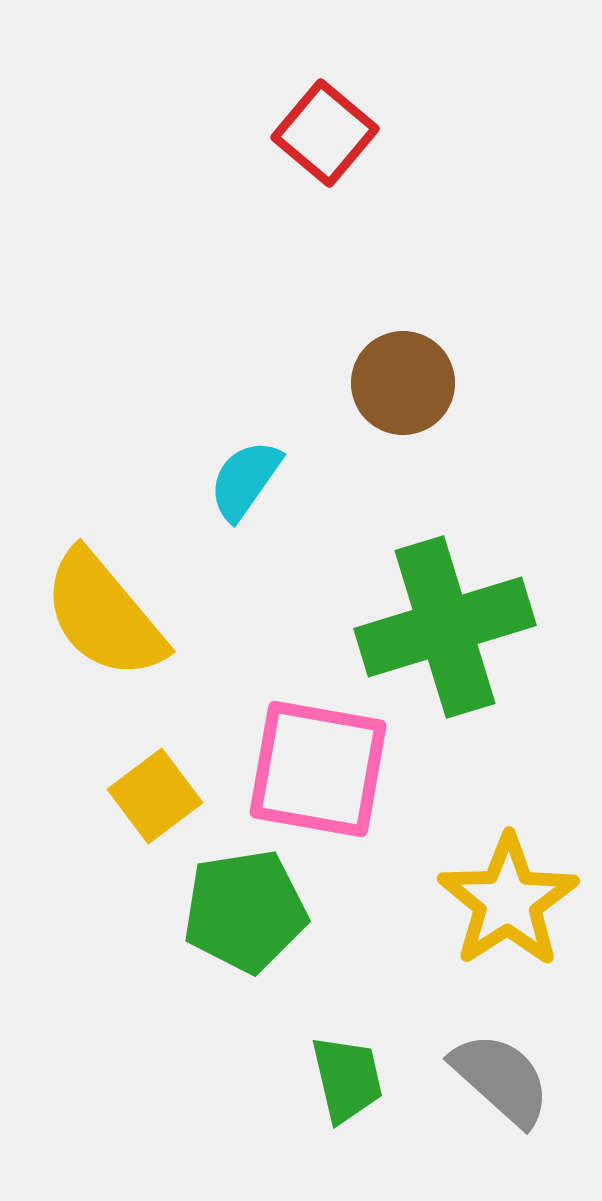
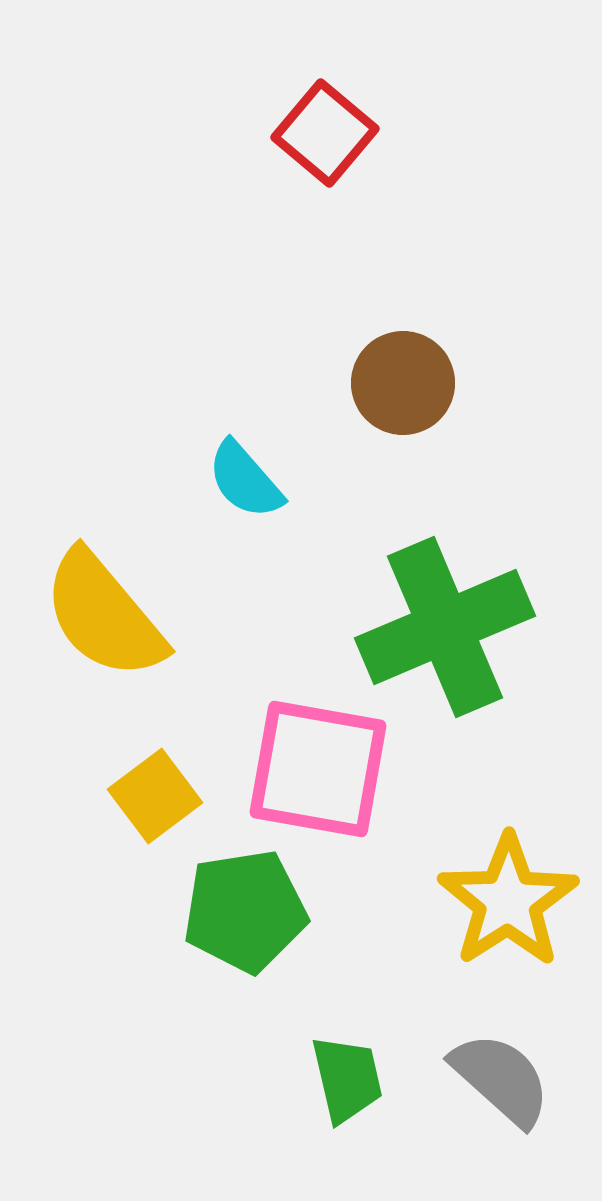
cyan semicircle: rotated 76 degrees counterclockwise
green cross: rotated 6 degrees counterclockwise
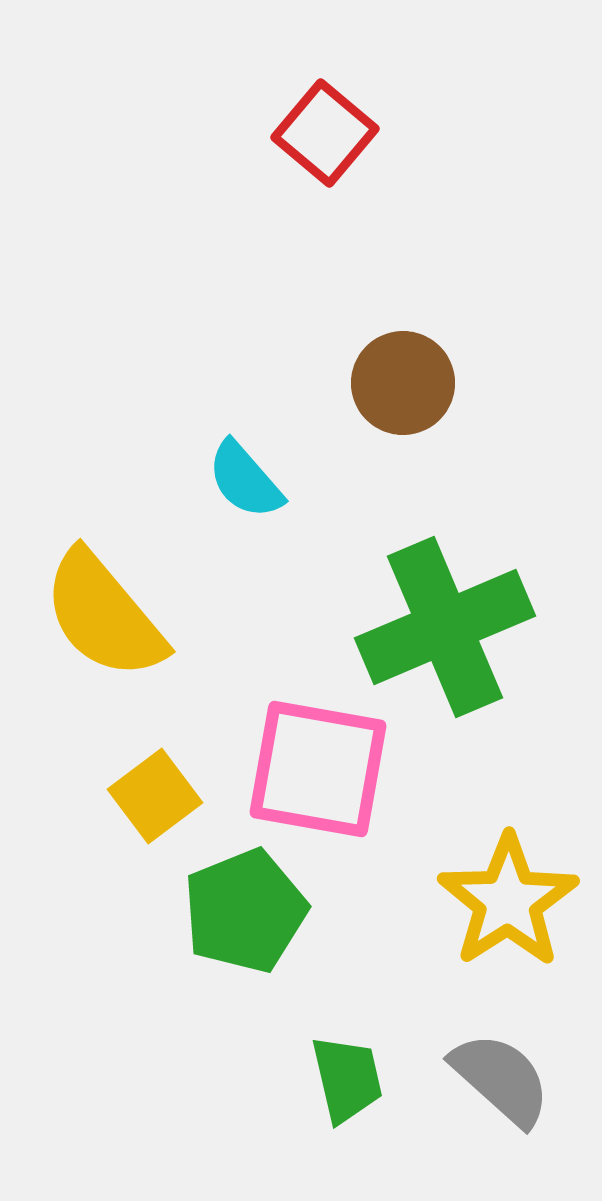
green pentagon: rotated 13 degrees counterclockwise
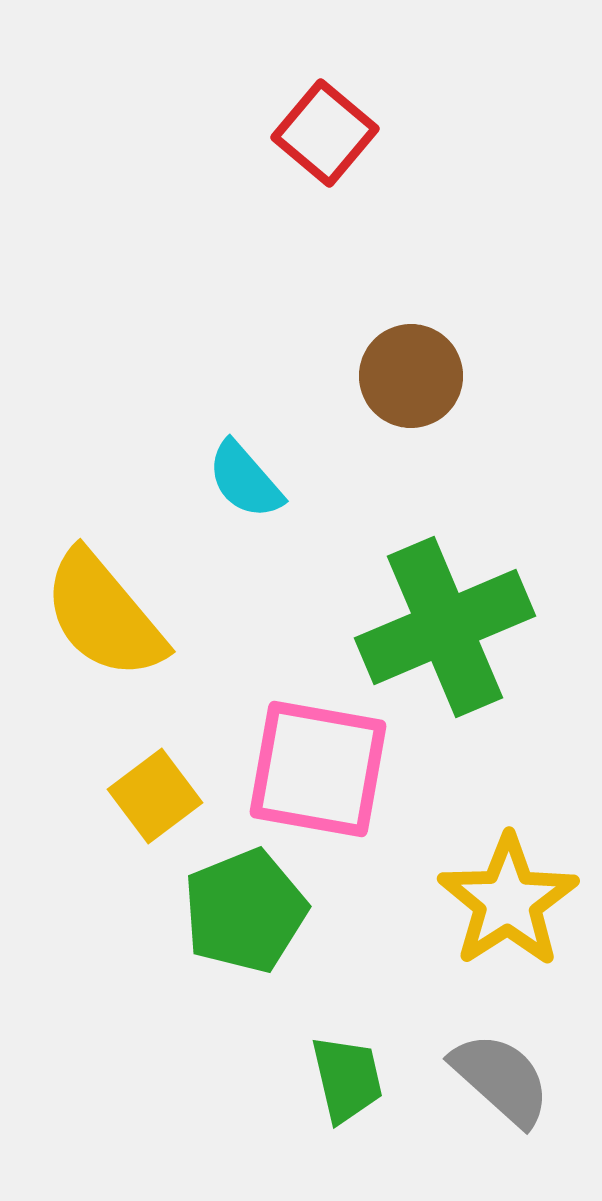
brown circle: moved 8 px right, 7 px up
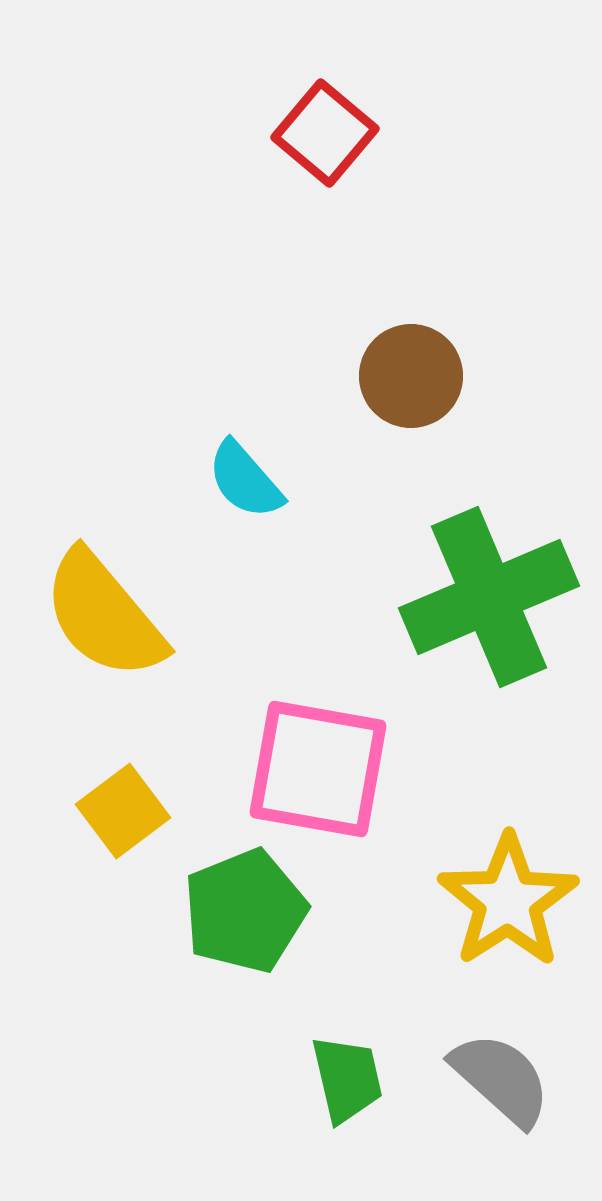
green cross: moved 44 px right, 30 px up
yellow square: moved 32 px left, 15 px down
